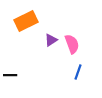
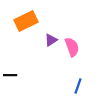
pink semicircle: moved 3 px down
blue line: moved 14 px down
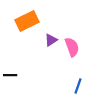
orange rectangle: moved 1 px right
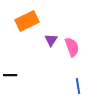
purple triangle: rotated 24 degrees counterclockwise
blue line: rotated 28 degrees counterclockwise
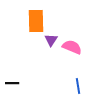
orange rectangle: moved 9 px right; rotated 65 degrees counterclockwise
pink semicircle: rotated 48 degrees counterclockwise
black line: moved 2 px right, 8 px down
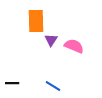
pink semicircle: moved 2 px right, 1 px up
blue line: moved 25 px left; rotated 49 degrees counterclockwise
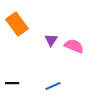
orange rectangle: moved 19 px left, 3 px down; rotated 35 degrees counterclockwise
blue line: rotated 56 degrees counterclockwise
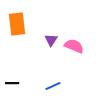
orange rectangle: rotated 30 degrees clockwise
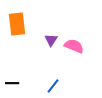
blue line: rotated 28 degrees counterclockwise
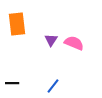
pink semicircle: moved 3 px up
